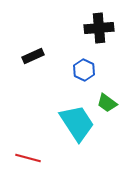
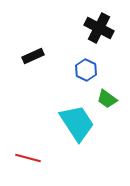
black cross: rotated 32 degrees clockwise
blue hexagon: moved 2 px right
green trapezoid: moved 4 px up
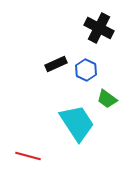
black rectangle: moved 23 px right, 8 px down
red line: moved 2 px up
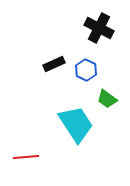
black rectangle: moved 2 px left
cyan trapezoid: moved 1 px left, 1 px down
red line: moved 2 px left, 1 px down; rotated 20 degrees counterclockwise
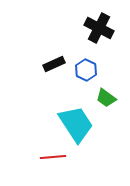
green trapezoid: moved 1 px left, 1 px up
red line: moved 27 px right
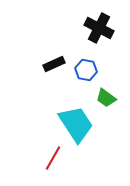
blue hexagon: rotated 15 degrees counterclockwise
red line: moved 1 px down; rotated 55 degrees counterclockwise
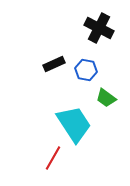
cyan trapezoid: moved 2 px left
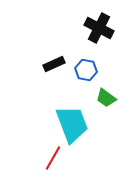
cyan trapezoid: moved 2 px left; rotated 12 degrees clockwise
